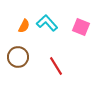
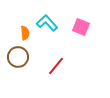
orange semicircle: moved 1 px right, 7 px down; rotated 32 degrees counterclockwise
red line: rotated 72 degrees clockwise
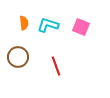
cyan L-shape: moved 1 px right, 2 px down; rotated 30 degrees counterclockwise
orange semicircle: moved 1 px left, 10 px up
red line: rotated 60 degrees counterclockwise
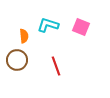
orange semicircle: moved 13 px down
brown circle: moved 1 px left, 3 px down
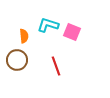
pink square: moved 9 px left, 5 px down
